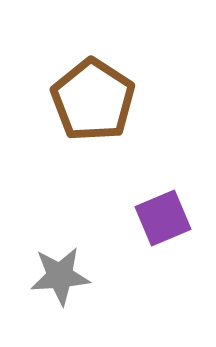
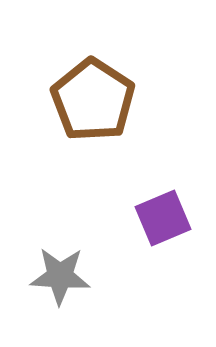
gray star: rotated 8 degrees clockwise
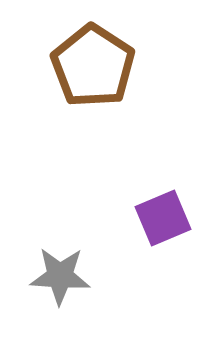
brown pentagon: moved 34 px up
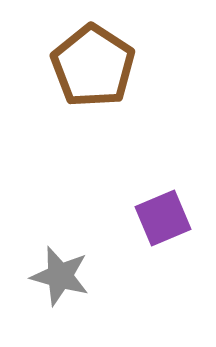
gray star: rotated 12 degrees clockwise
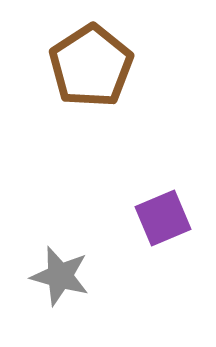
brown pentagon: moved 2 px left; rotated 6 degrees clockwise
